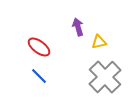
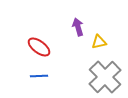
blue line: rotated 48 degrees counterclockwise
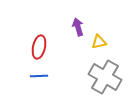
red ellipse: rotated 65 degrees clockwise
gray cross: rotated 16 degrees counterclockwise
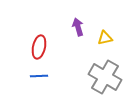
yellow triangle: moved 6 px right, 4 px up
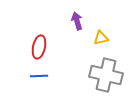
purple arrow: moved 1 px left, 6 px up
yellow triangle: moved 4 px left
gray cross: moved 1 px right, 2 px up; rotated 16 degrees counterclockwise
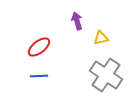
red ellipse: rotated 40 degrees clockwise
gray cross: rotated 20 degrees clockwise
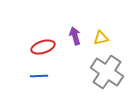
purple arrow: moved 2 px left, 15 px down
red ellipse: moved 4 px right; rotated 20 degrees clockwise
gray cross: moved 1 px right, 3 px up
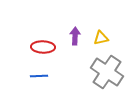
purple arrow: rotated 18 degrees clockwise
red ellipse: rotated 20 degrees clockwise
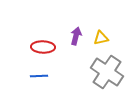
purple arrow: moved 1 px right; rotated 12 degrees clockwise
